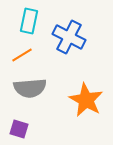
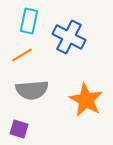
gray semicircle: moved 2 px right, 2 px down
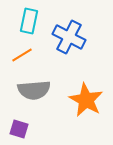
gray semicircle: moved 2 px right
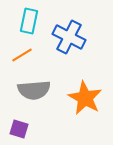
orange star: moved 1 px left, 2 px up
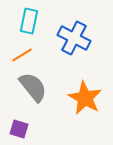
blue cross: moved 5 px right, 1 px down
gray semicircle: moved 1 px left, 3 px up; rotated 124 degrees counterclockwise
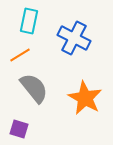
orange line: moved 2 px left
gray semicircle: moved 1 px right, 1 px down
